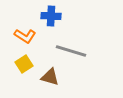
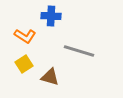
gray line: moved 8 px right
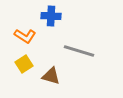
brown triangle: moved 1 px right, 1 px up
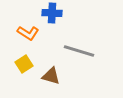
blue cross: moved 1 px right, 3 px up
orange L-shape: moved 3 px right, 3 px up
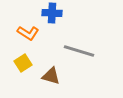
yellow square: moved 1 px left, 1 px up
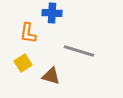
orange L-shape: rotated 65 degrees clockwise
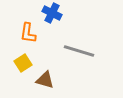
blue cross: rotated 24 degrees clockwise
brown triangle: moved 6 px left, 4 px down
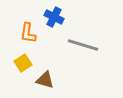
blue cross: moved 2 px right, 4 px down
gray line: moved 4 px right, 6 px up
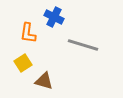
brown triangle: moved 1 px left, 1 px down
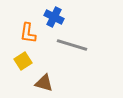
gray line: moved 11 px left
yellow square: moved 2 px up
brown triangle: moved 2 px down
